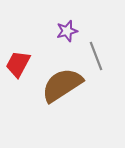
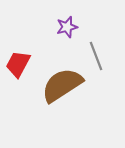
purple star: moved 4 px up
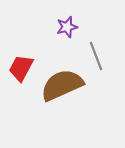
red trapezoid: moved 3 px right, 4 px down
brown semicircle: rotated 9 degrees clockwise
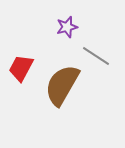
gray line: rotated 36 degrees counterclockwise
brown semicircle: rotated 36 degrees counterclockwise
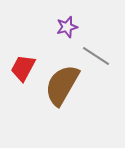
red trapezoid: moved 2 px right
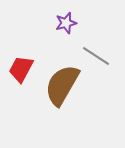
purple star: moved 1 px left, 4 px up
red trapezoid: moved 2 px left, 1 px down
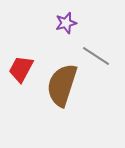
brown semicircle: rotated 12 degrees counterclockwise
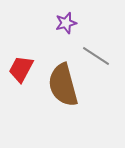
brown semicircle: moved 1 px right; rotated 33 degrees counterclockwise
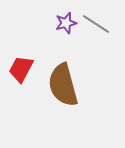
gray line: moved 32 px up
